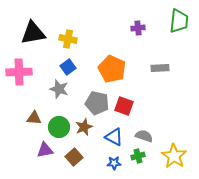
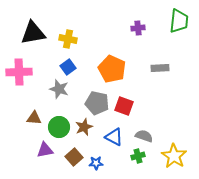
blue star: moved 18 px left
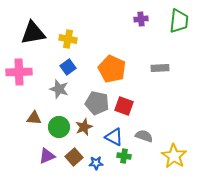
purple cross: moved 3 px right, 9 px up
purple triangle: moved 2 px right, 6 px down; rotated 12 degrees counterclockwise
green cross: moved 14 px left; rotated 24 degrees clockwise
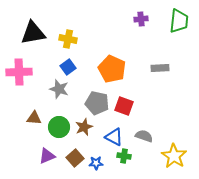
brown square: moved 1 px right, 1 px down
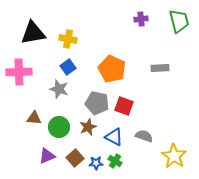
green trapezoid: rotated 20 degrees counterclockwise
brown star: moved 4 px right
green cross: moved 9 px left, 5 px down; rotated 24 degrees clockwise
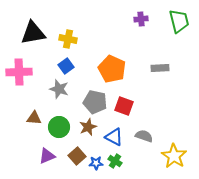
blue square: moved 2 px left, 1 px up
gray pentagon: moved 2 px left, 1 px up
brown square: moved 2 px right, 2 px up
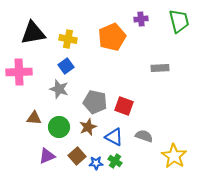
orange pentagon: moved 32 px up; rotated 24 degrees clockwise
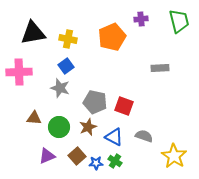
gray star: moved 1 px right, 1 px up
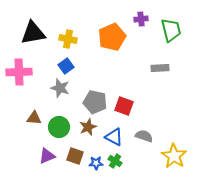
green trapezoid: moved 8 px left, 9 px down
brown square: moved 2 px left; rotated 30 degrees counterclockwise
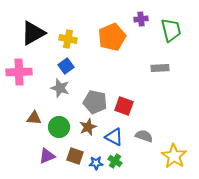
black triangle: rotated 20 degrees counterclockwise
